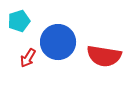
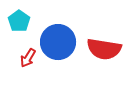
cyan pentagon: rotated 20 degrees counterclockwise
red semicircle: moved 7 px up
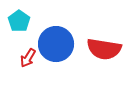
blue circle: moved 2 px left, 2 px down
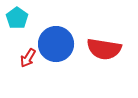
cyan pentagon: moved 2 px left, 3 px up
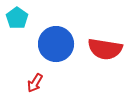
red semicircle: moved 1 px right
red arrow: moved 7 px right, 25 px down
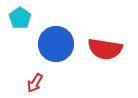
cyan pentagon: moved 3 px right
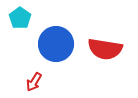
red arrow: moved 1 px left, 1 px up
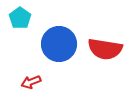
blue circle: moved 3 px right
red arrow: moved 3 px left; rotated 36 degrees clockwise
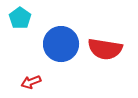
blue circle: moved 2 px right
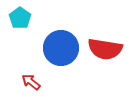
blue circle: moved 4 px down
red arrow: rotated 60 degrees clockwise
